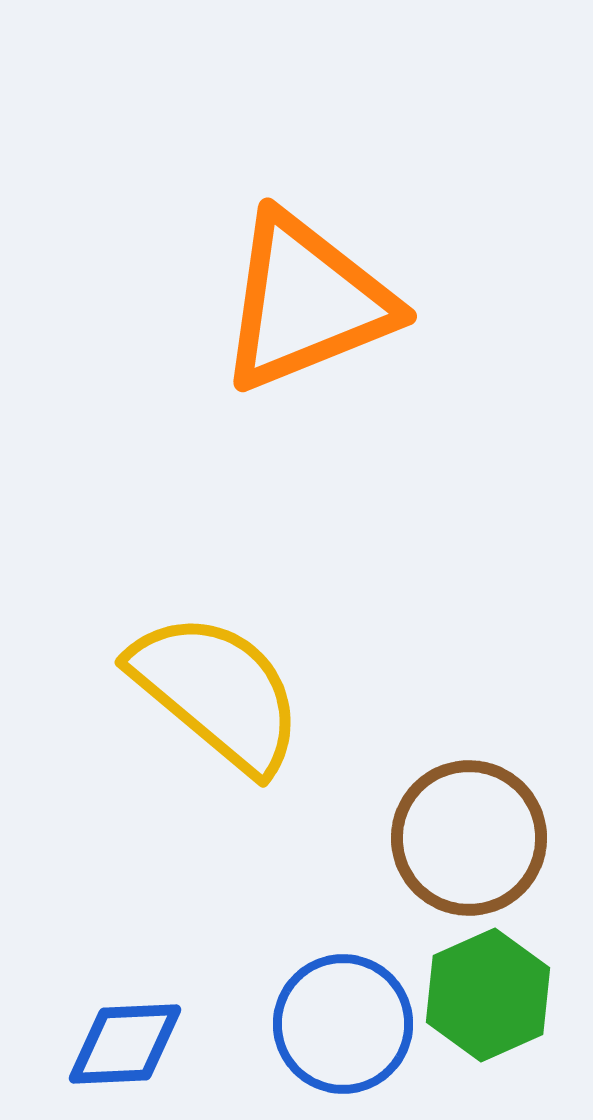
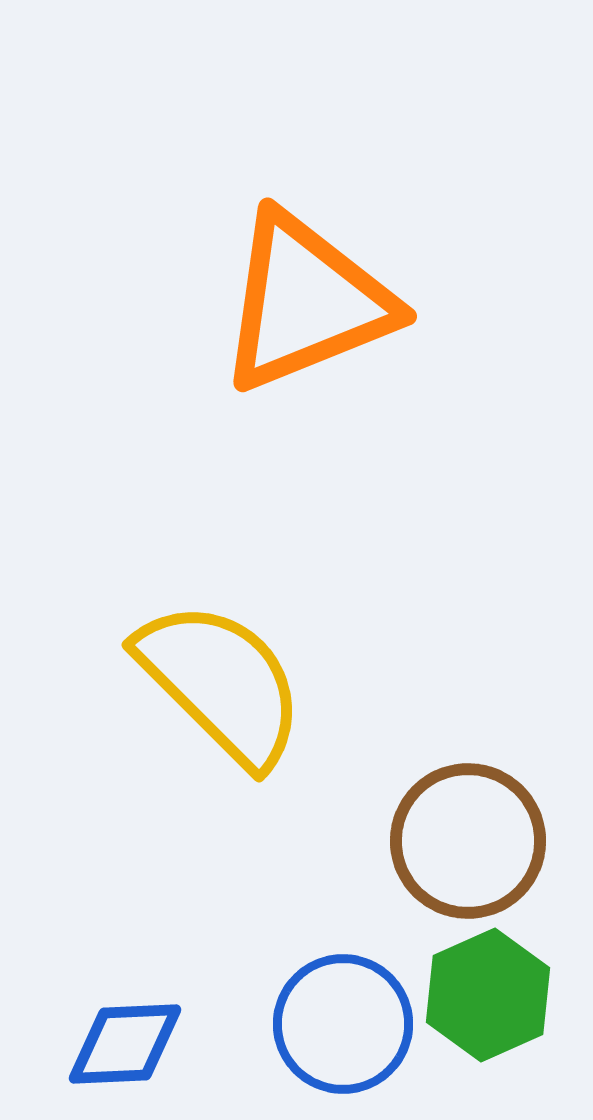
yellow semicircle: moved 4 px right, 9 px up; rotated 5 degrees clockwise
brown circle: moved 1 px left, 3 px down
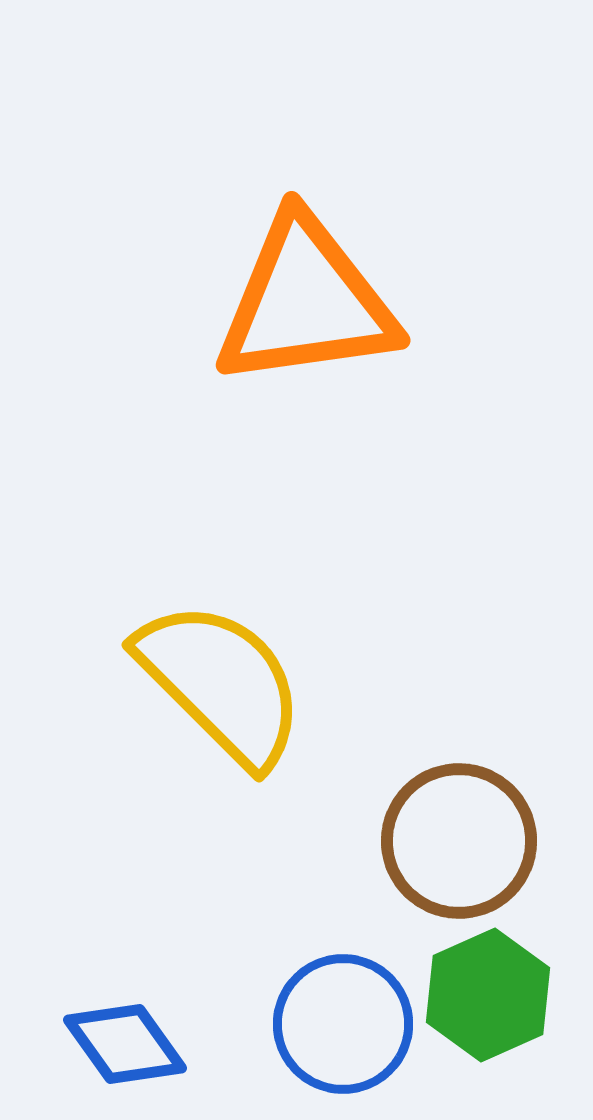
orange triangle: rotated 14 degrees clockwise
brown circle: moved 9 px left
blue diamond: rotated 57 degrees clockwise
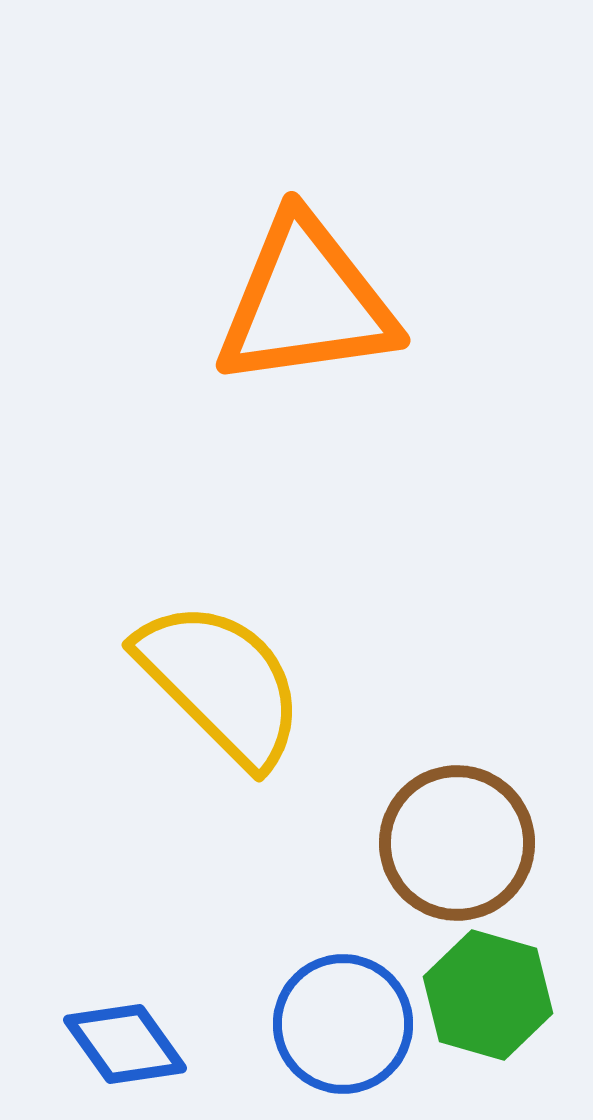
brown circle: moved 2 px left, 2 px down
green hexagon: rotated 20 degrees counterclockwise
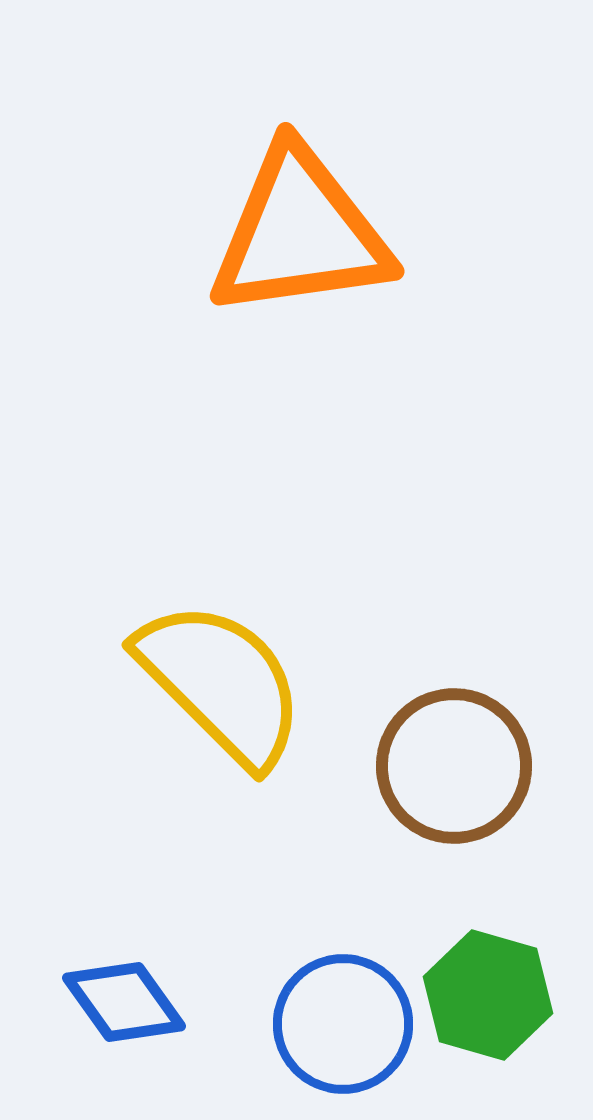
orange triangle: moved 6 px left, 69 px up
brown circle: moved 3 px left, 77 px up
blue diamond: moved 1 px left, 42 px up
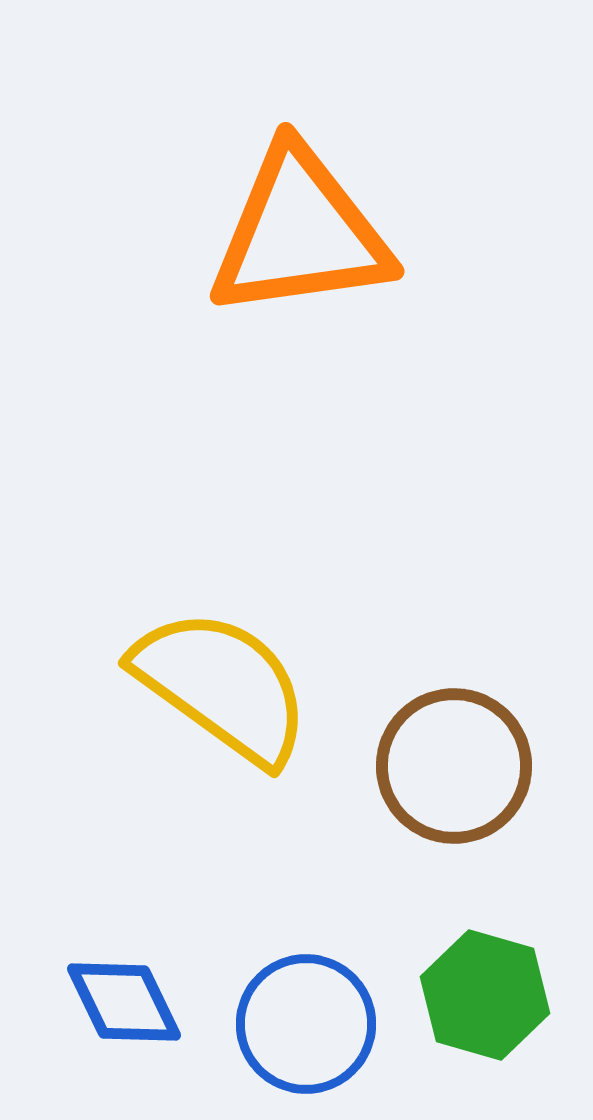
yellow semicircle: moved 1 px right, 3 px down; rotated 9 degrees counterclockwise
green hexagon: moved 3 px left
blue diamond: rotated 10 degrees clockwise
blue circle: moved 37 px left
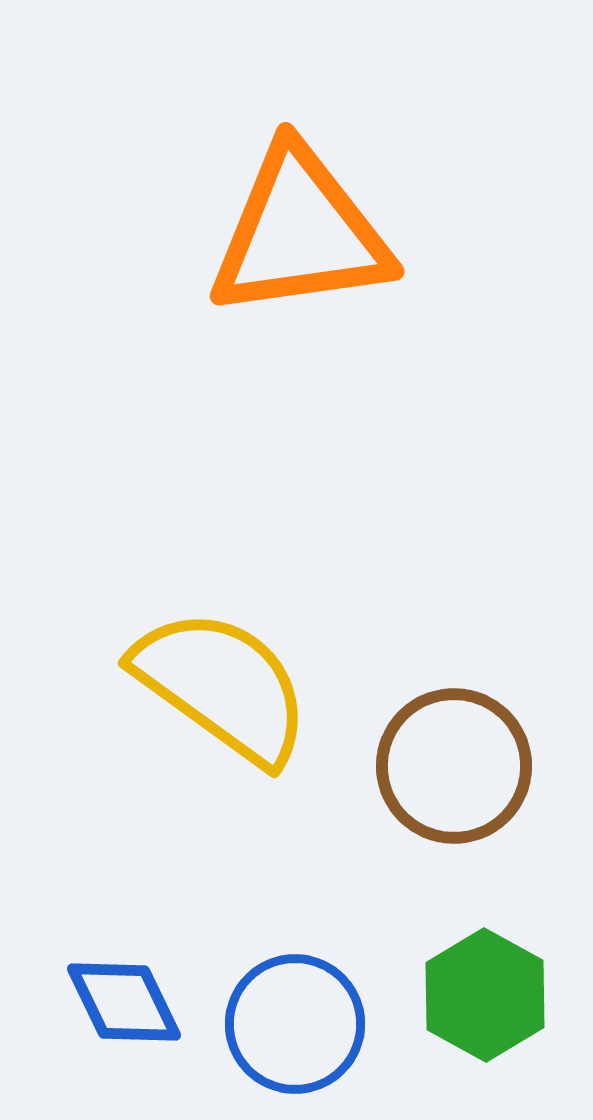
green hexagon: rotated 13 degrees clockwise
blue circle: moved 11 px left
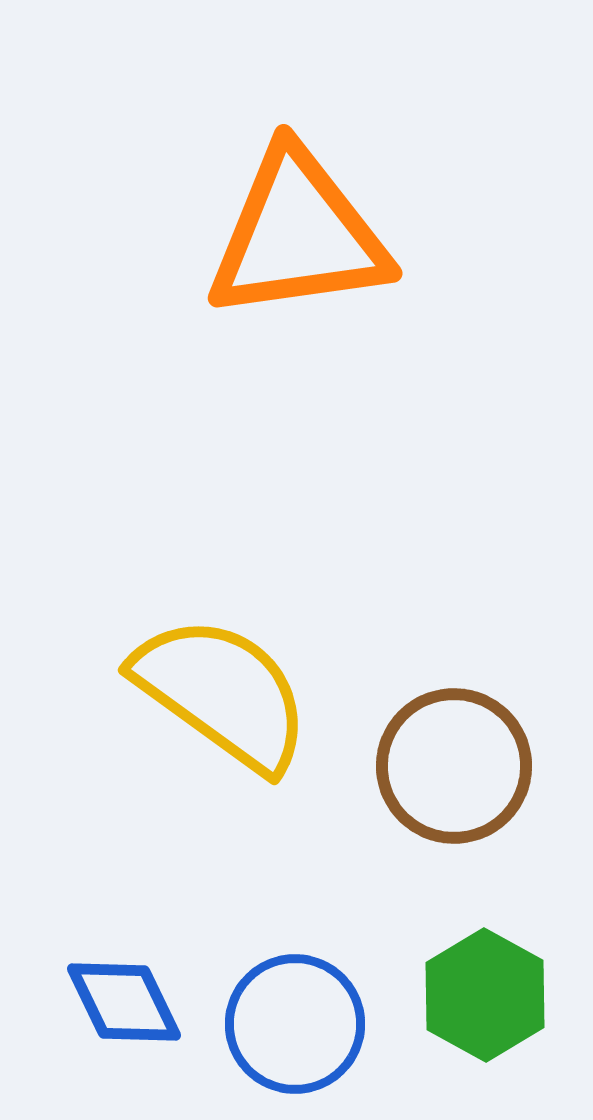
orange triangle: moved 2 px left, 2 px down
yellow semicircle: moved 7 px down
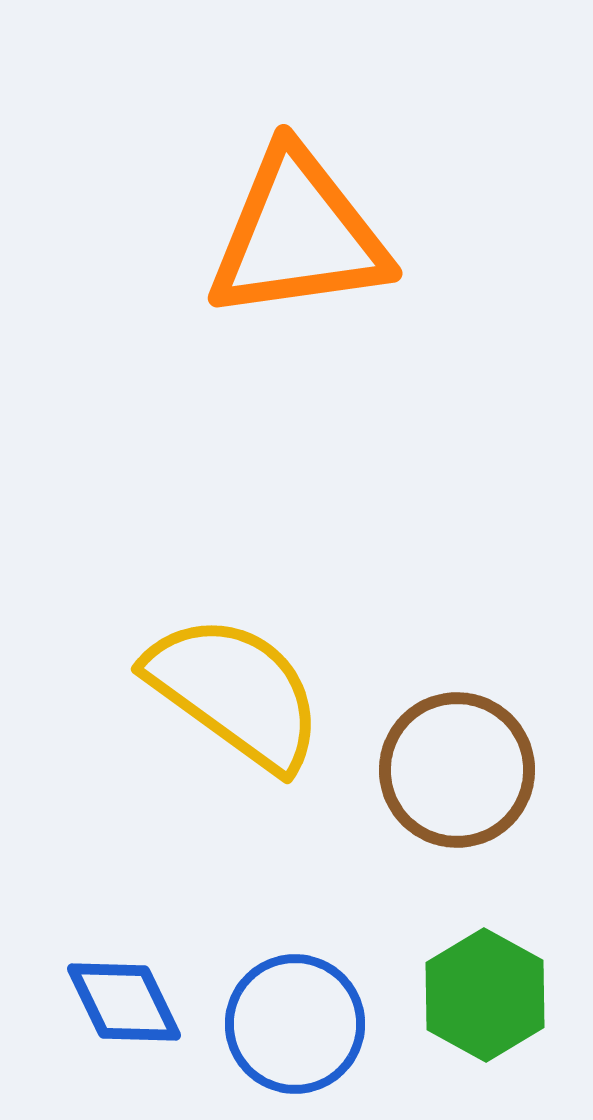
yellow semicircle: moved 13 px right, 1 px up
brown circle: moved 3 px right, 4 px down
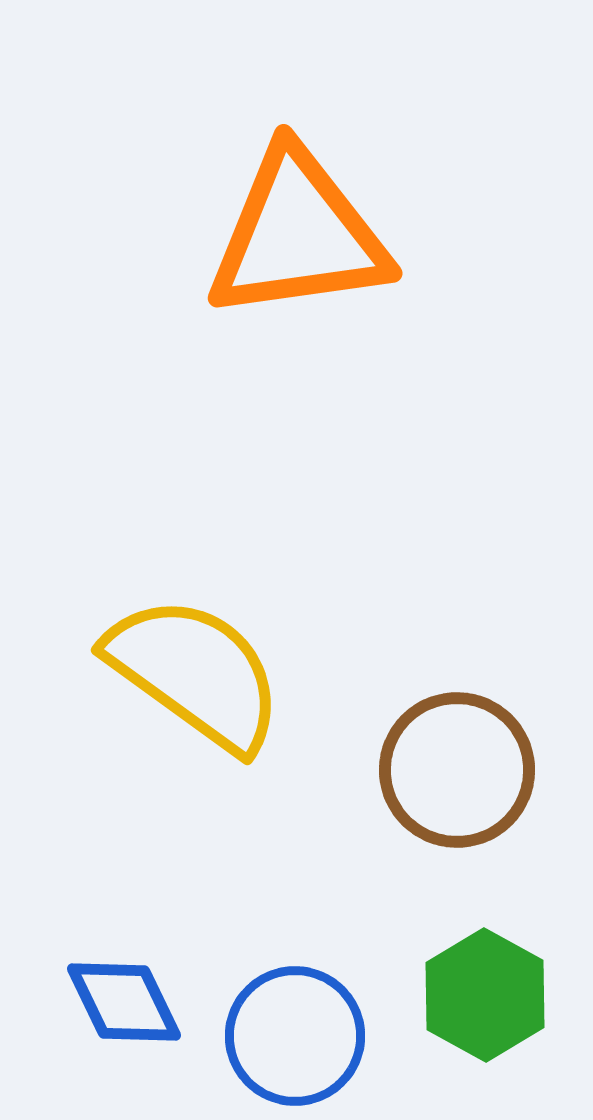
yellow semicircle: moved 40 px left, 19 px up
blue circle: moved 12 px down
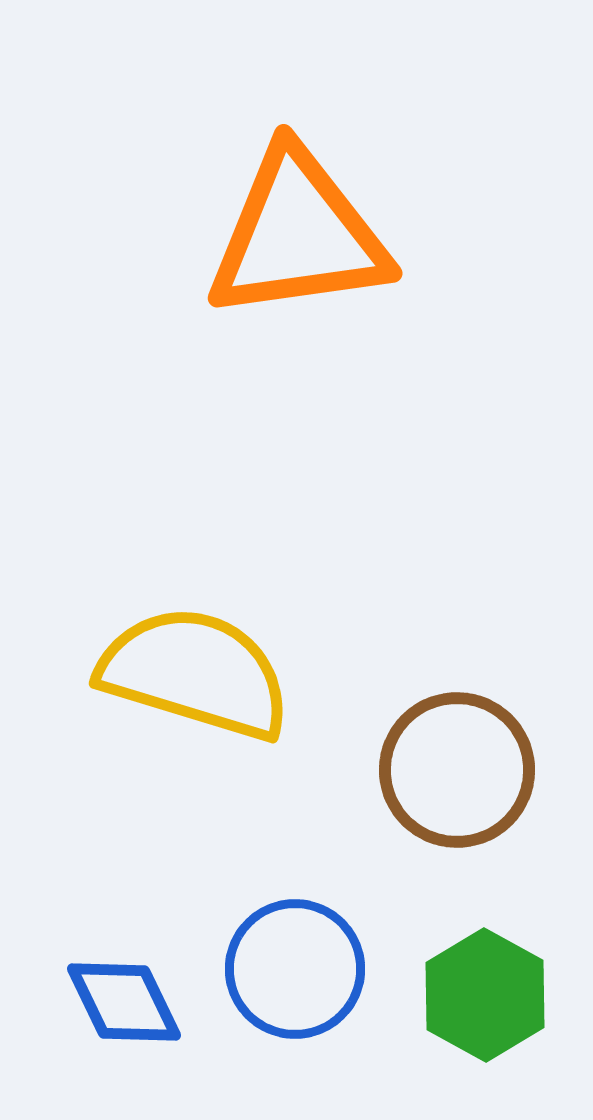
yellow semicircle: rotated 19 degrees counterclockwise
blue circle: moved 67 px up
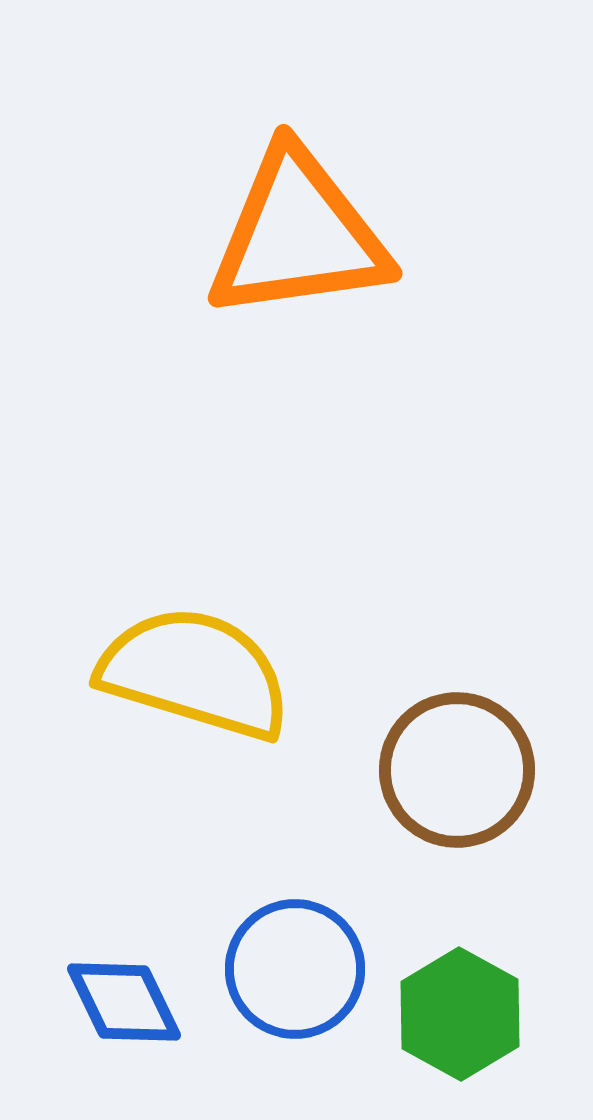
green hexagon: moved 25 px left, 19 px down
